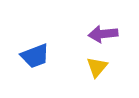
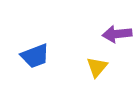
purple arrow: moved 14 px right
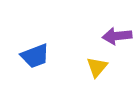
purple arrow: moved 2 px down
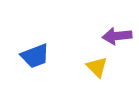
yellow triangle: rotated 25 degrees counterclockwise
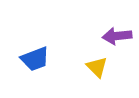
blue trapezoid: moved 3 px down
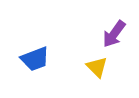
purple arrow: moved 3 px left, 2 px up; rotated 48 degrees counterclockwise
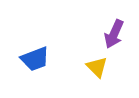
purple arrow: rotated 12 degrees counterclockwise
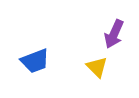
blue trapezoid: moved 2 px down
